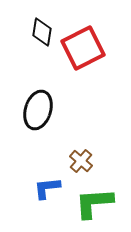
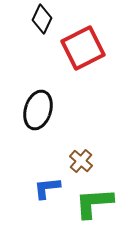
black diamond: moved 13 px up; rotated 16 degrees clockwise
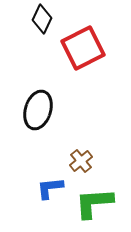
brown cross: rotated 10 degrees clockwise
blue L-shape: moved 3 px right
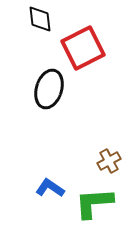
black diamond: moved 2 px left; rotated 32 degrees counterclockwise
black ellipse: moved 11 px right, 21 px up
brown cross: moved 28 px right; rotated 10 degrees clockwise
blue L-shape: rotated 40 degrees clockwise
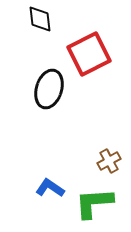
red square: moved 6 px right, 6 px down
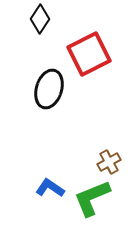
black diamond: rotated 40 degrees clockwise
brown cross: moved 1 px down
green L-shape: moved 2 px left, 5 px up; rotated 18 degrees counterclockwise
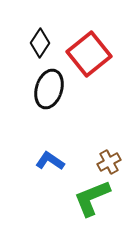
black diamond: moved 24 px down
red square: rotated 12 degrees counterclockwise
blue L-shape: moved 27 px up
